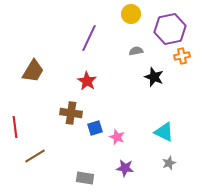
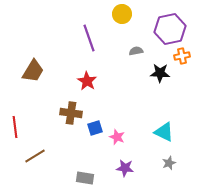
yellow circle: moved 9 px left
purple line: rotated 44 degrees counterclockwise
black star: moved 6 px right, 4 px up; rotated 18 degrees counterclockwise
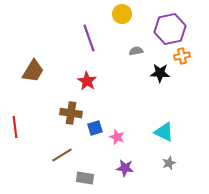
brown line: moved 27 px right, 1 px up
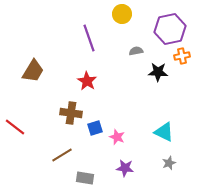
black star: moved 2 px left, 1 px up
red line: rotated 45 degrees counterclockwise
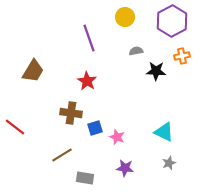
yellow circle: moved 3 px right, 3 px down
purple hexagon: moved 2 px right, 8 px up; rotated 16 degrees counterclockwise
black star: moved 2 px left, 1 px up
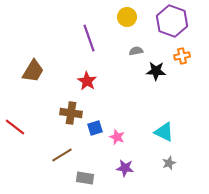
yellow circle: moved 2 px right
purple hexagon: rotated 12 degrees counterclockwise
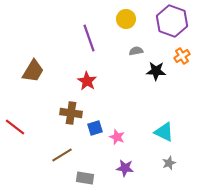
yellow circle: moved 1 px left, 2 px down
orange cross: rotated 21 degrees counterclockwise
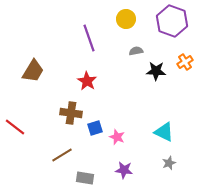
orange cross: moved 3 px right, 6 px down
purple star: moved 1 px left, 2 px down
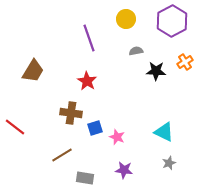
purple hexagon: rotated 12 degrees clockwise
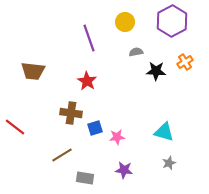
yellow circle: moved 1 px left, 3 px down
gray semicircle: moved 1 px down
brown trapezoid: rotated 65 degrees clockwise
cyan triangle: rotated 10 degrees counterclockwise
pink star: rotated 28 degrees counterclockwise
